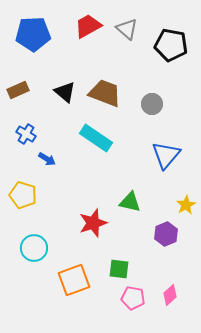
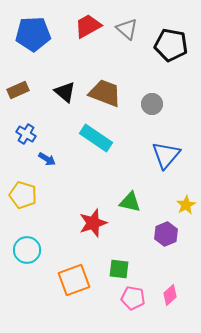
cyan circle: moved 7 px left, 2 px down
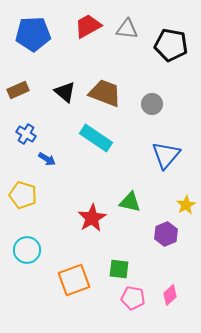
gray triangle: rotated 35 degrees counterclockwise
red star: moved 1 px left, 5 px up; rotated 12 degrees counterclockwise
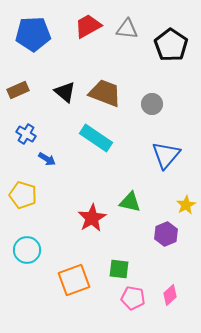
black pentagon: rotated 24 degrees clockwise
